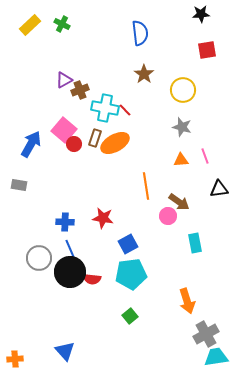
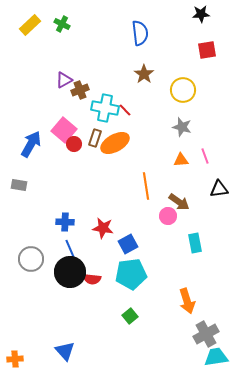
red star: moved 10 px down
gray circle: moved 8 px left, 1 px down
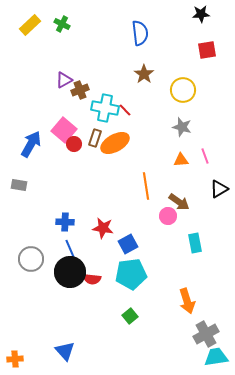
black triangle: rotated 24 degrees counterclockwise
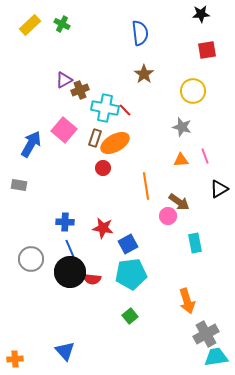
yellow circle: moved 10 px right, 1 px down
red circle: moved 29 px right, 24 px down
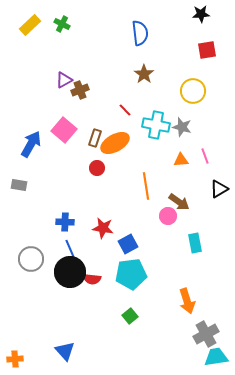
cyan cross: moved 51 px right, 17 px down
red circle: moved 6 px left
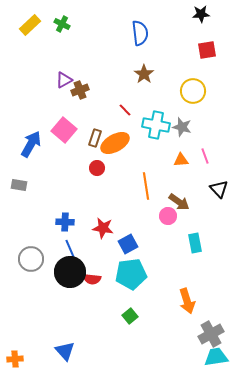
black triangle: rotated 42 degrees counterclockwise
gray cross: moved 5 px right
